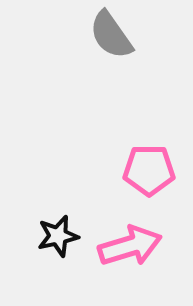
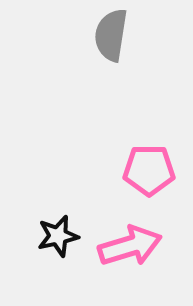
gray semicircle: rotated 44 degrees clockwise
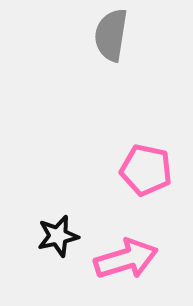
pink pentagon: moved 3 px left; rotated 12 degrees clockwise
pink arrow: moved 4 px left, 13 px down
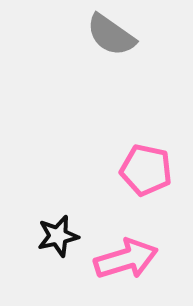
gray semicircle: rotated 64 degrees counterclockwise
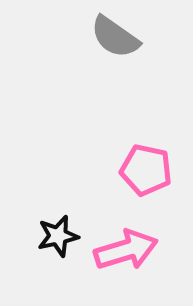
gray semicircle: moved 4 px right, 2 px down
pink arrow: moved 9 px up
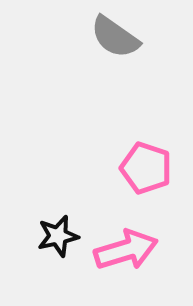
pink pentagon: moved 2 px up; rotated 6 degrees clockwise
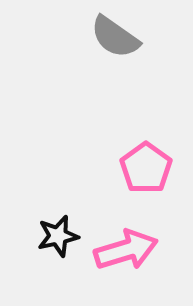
pink pentagon: rotated 18 degrees clockwise
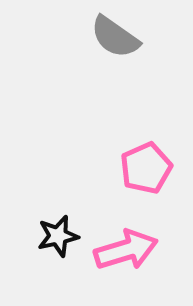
pink pentagon: rotated 12 degrees clockwise
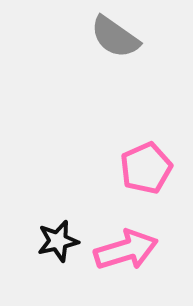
black star: moved 5 px down
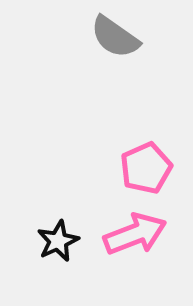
black star: rotated 12 degrees counterclockwise
pink arrow: moved 9 px right, 16 px up; rotated 4 degrees counterclockwise
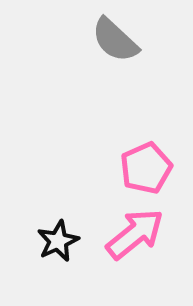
gray semicircle: moved 3 px down; rotated 8 degrees clockwise
pink arrow: rotated 18 degrees counterclockwise
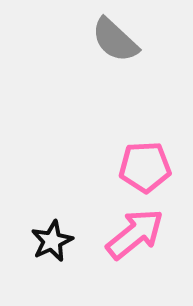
pink pentagon: moved 1 px left, 1 px up; rotated 21 degrees clockwise
black star: moved 6 px left
